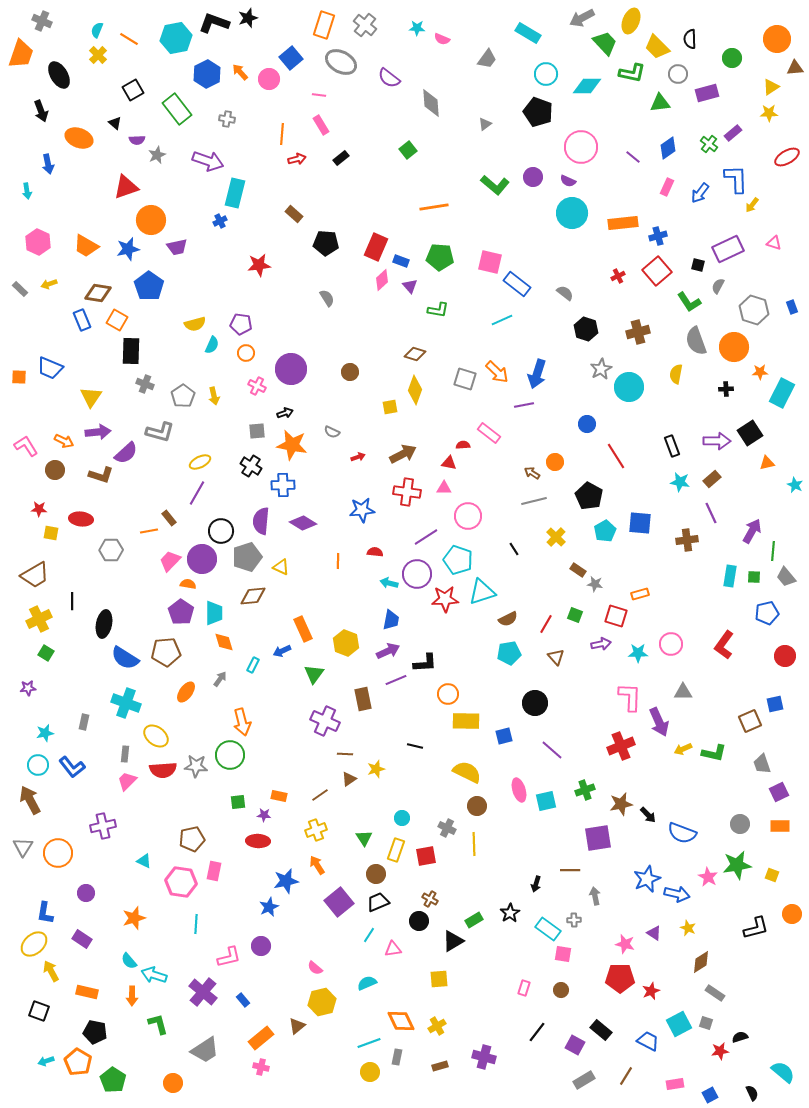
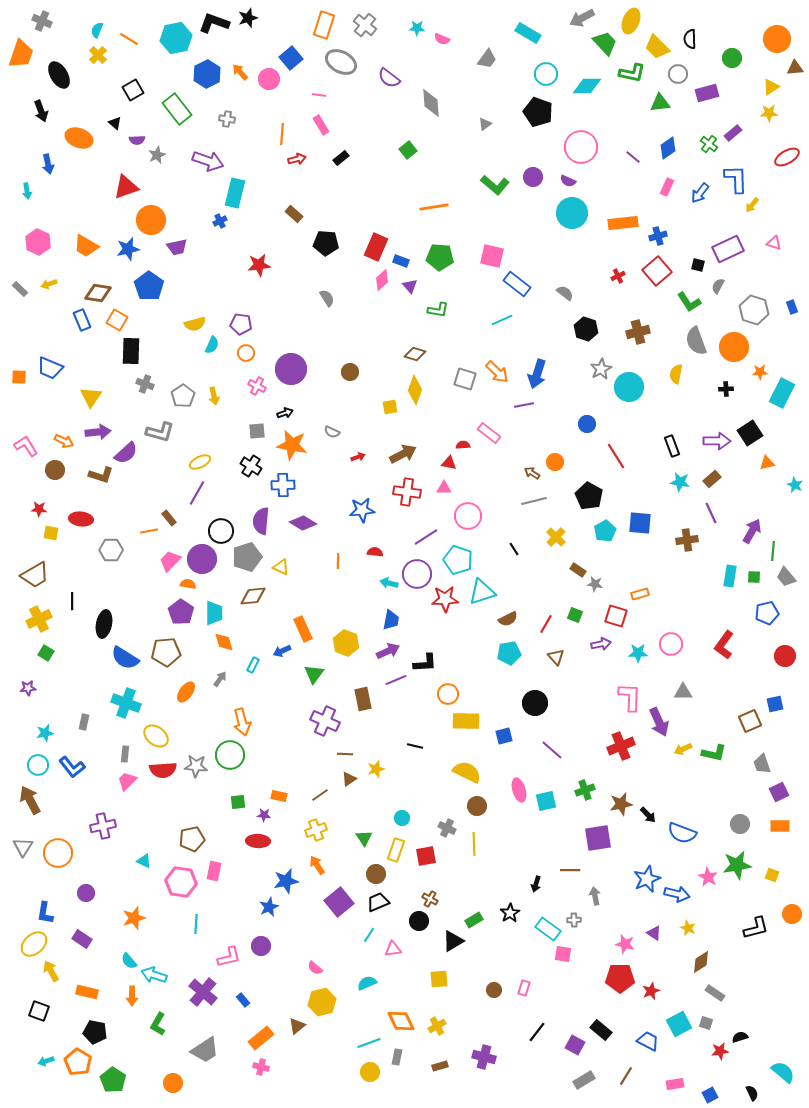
pink square at (490, 262): moved 2 px right, 6 px up
brown circle at (561, 990): moved 67 px left
green L-shape at (158, 1024): rotated 135 degrees counterclockwise
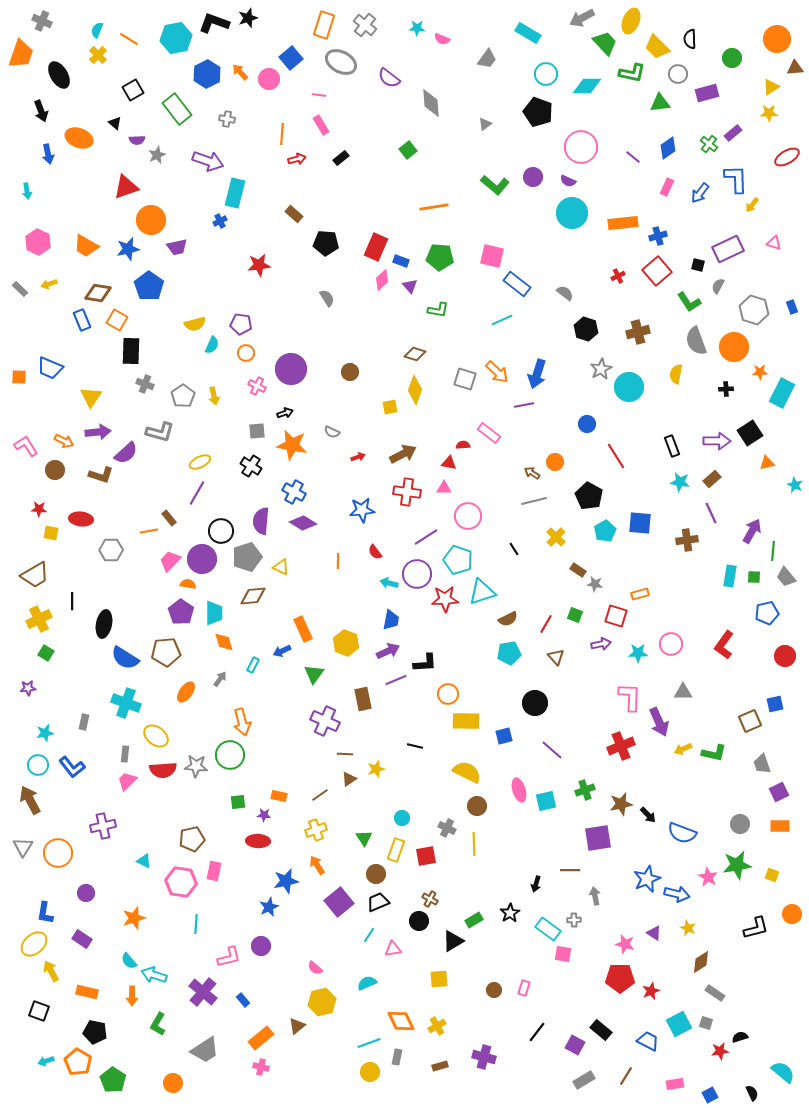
blue arrow at (48, 164): moved 10 px up
blue cross at (283, 485): moved 11 px right, 7 px down; rotated 30 degrees clockwise
red semicircle at (375, 552): rotated 133 degrees counterclockwise
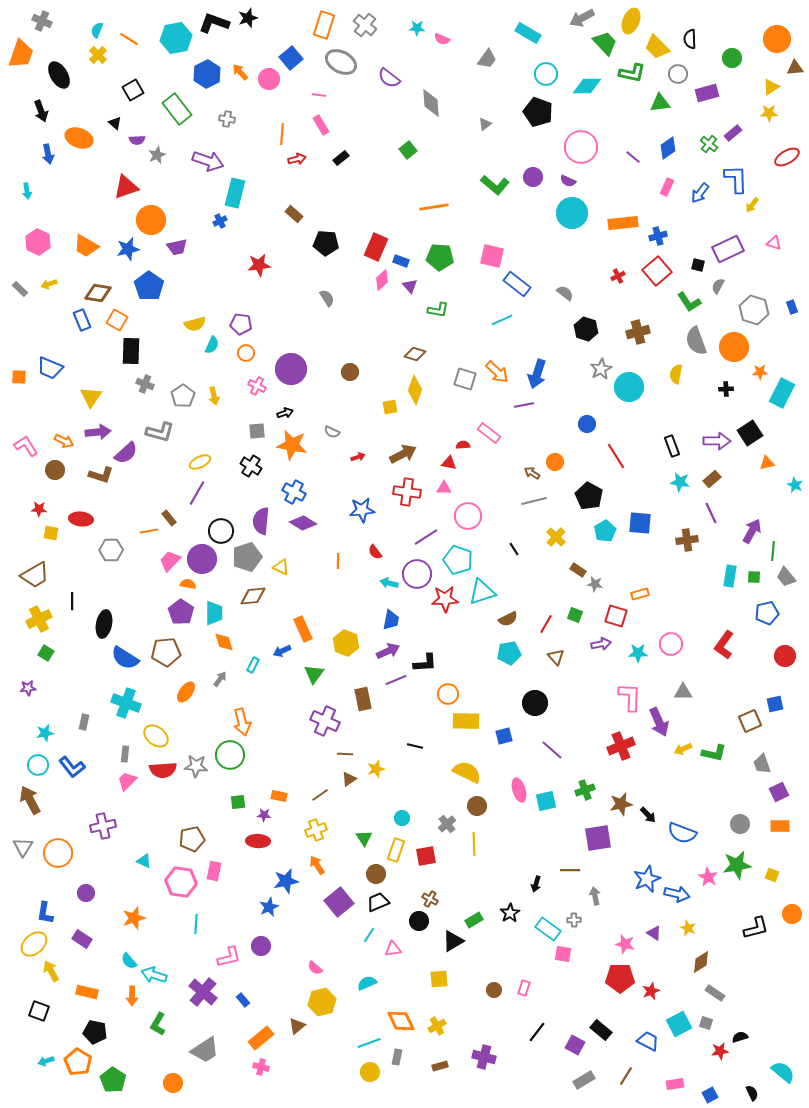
gray cross at (447, 828): moved 4 px up; rotated 24 degrees clockwise
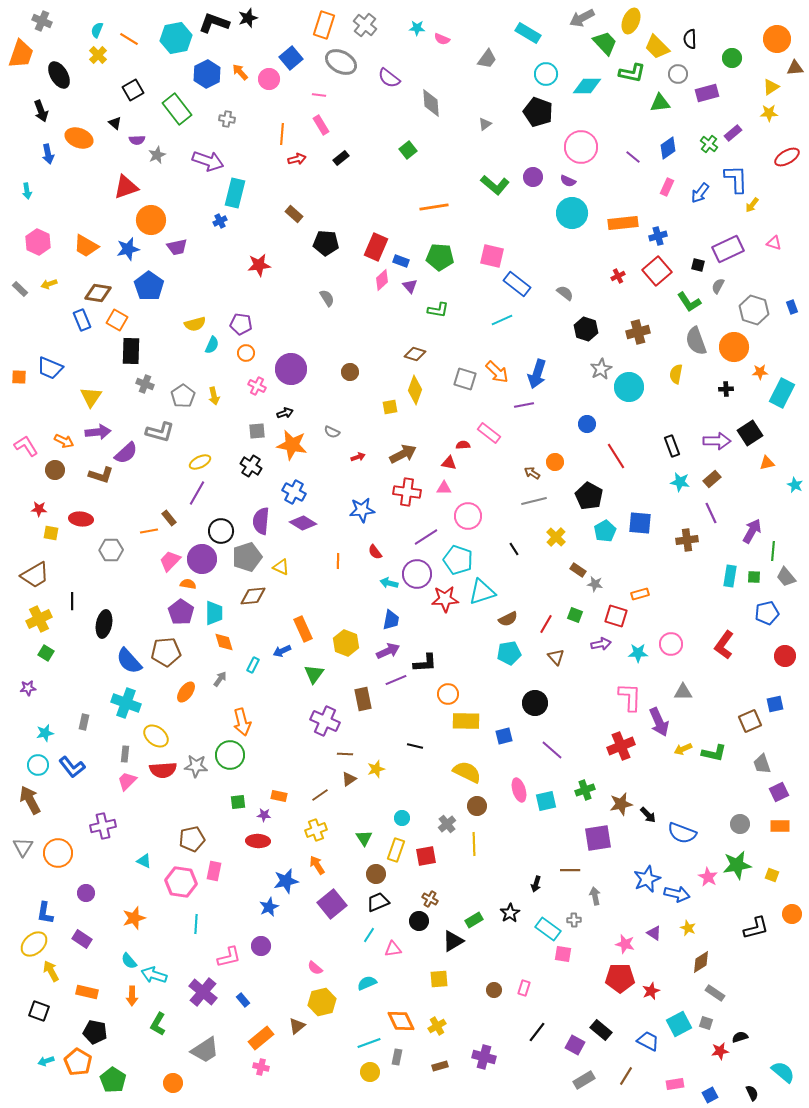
blue semicircle at (125, 658): moved 4 px right, 3 px down; rotated 16 degrees clockwise
purple square at (339, 902): moved 7 px left, 2 px down
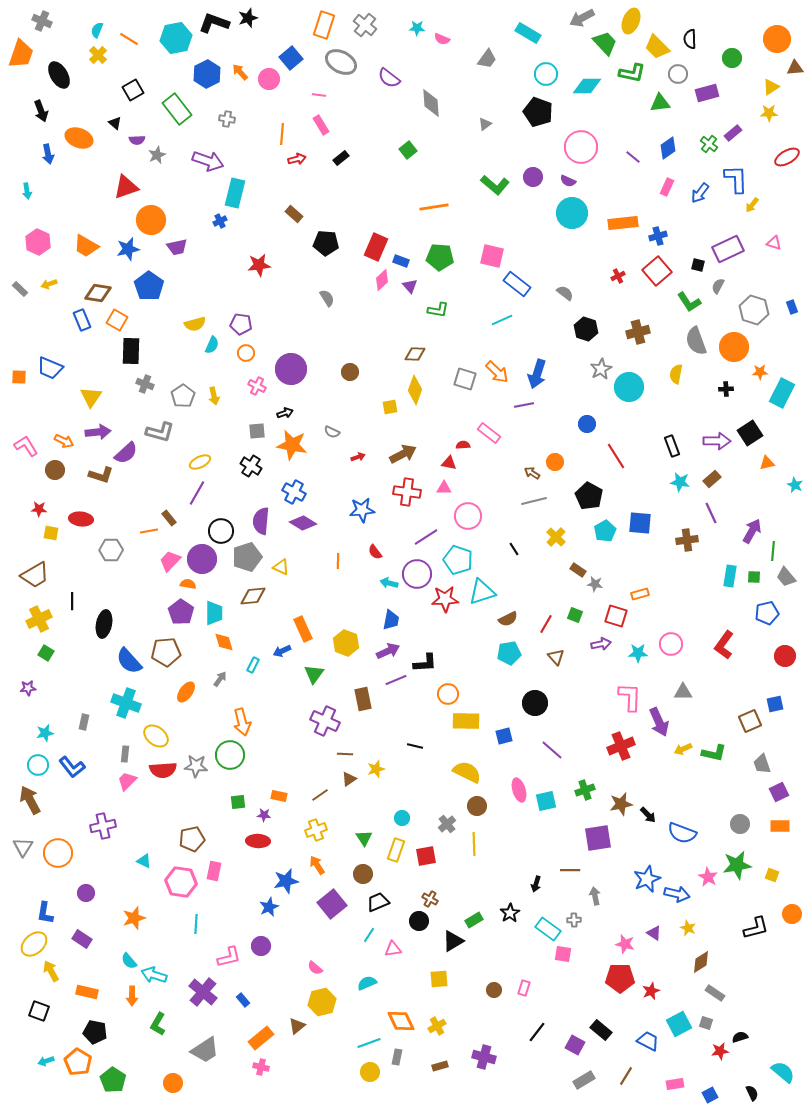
brown diamond at (415, 354): rotated 15 degrees counterclockwise
brown circle at (376, 874): moved 13 px left
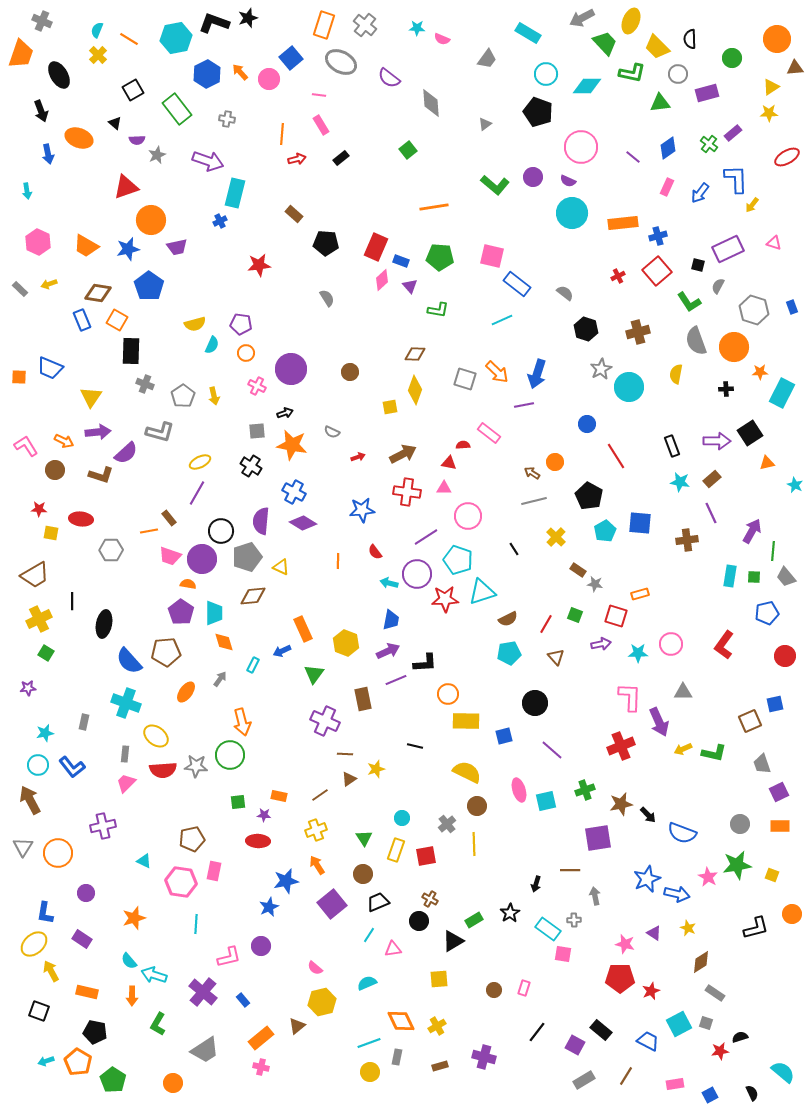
pink trapezoid at (170, 561): moved 5 px up; rotated 115 degrees counterclockwise
pink trapezoid at (127, 781): moved 1 px left, 2 px down
